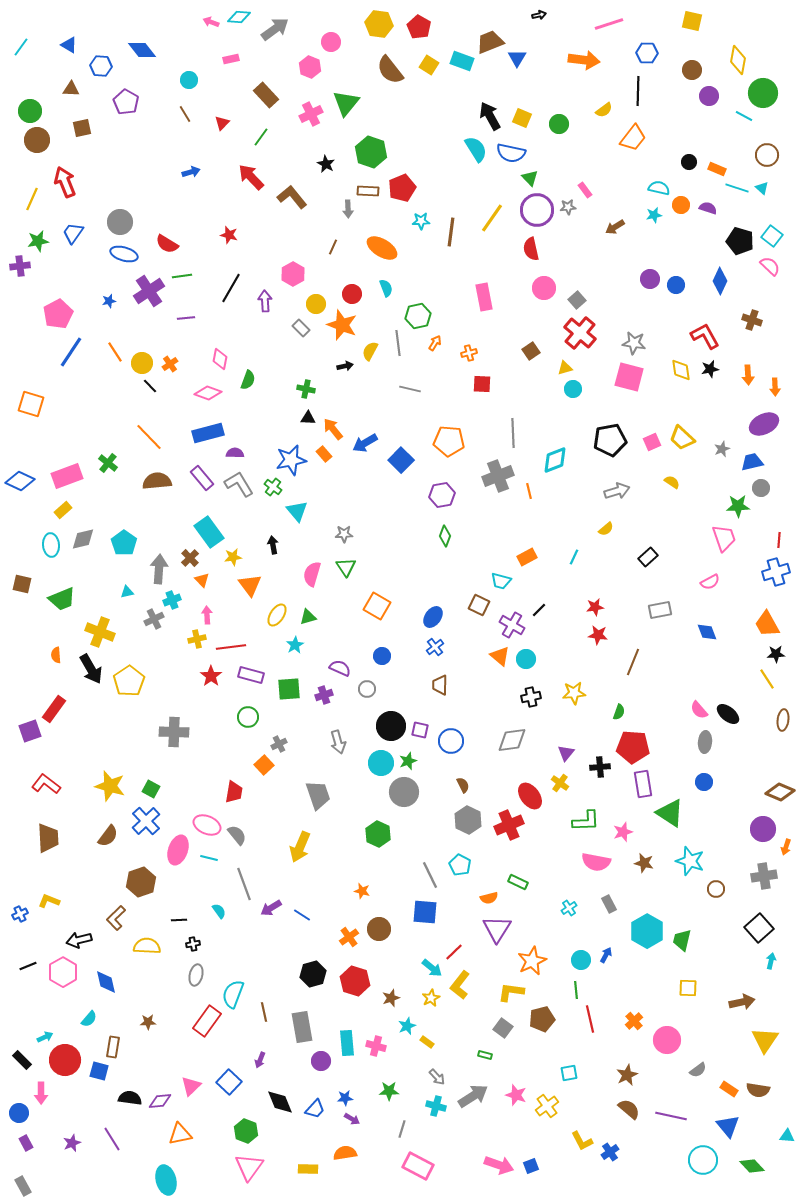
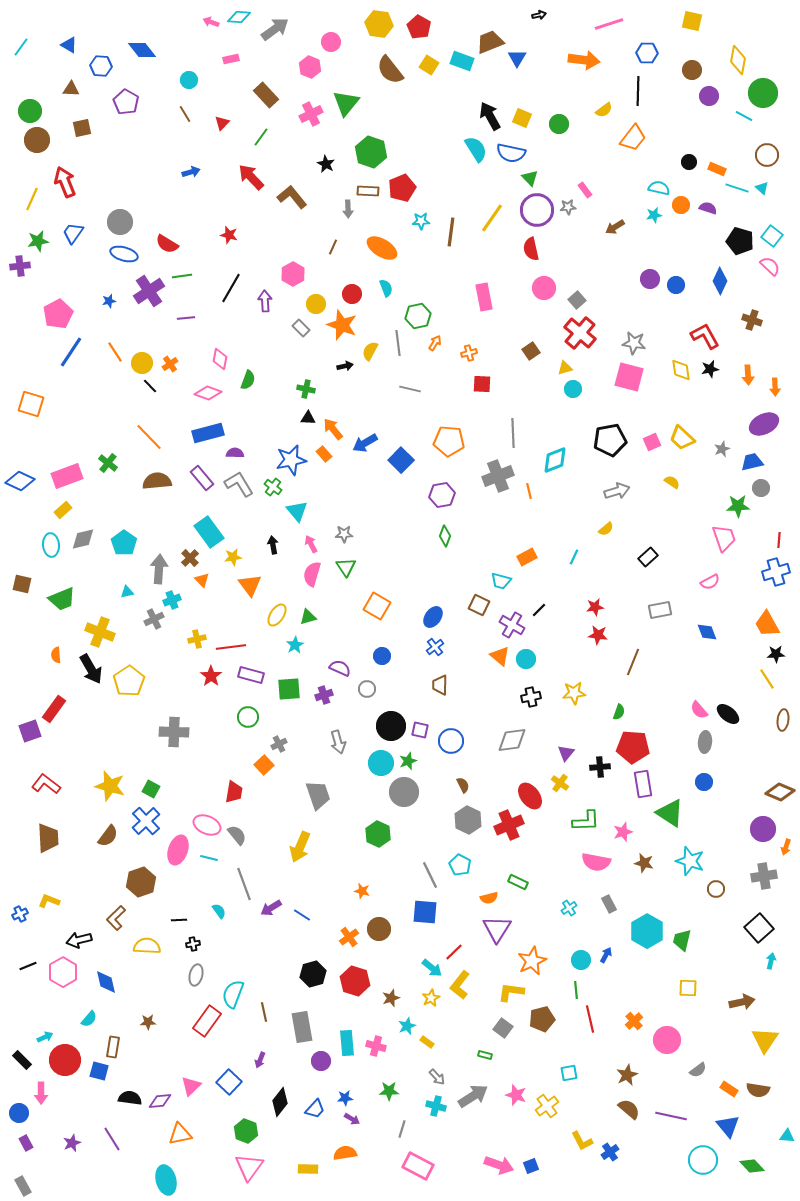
pink arrow at (207, 615): moved 104 px right, 71 px up; rotated 24 degrees counterclockwise
black diamond at (280, 1102): rotated 60 degrees clockwise
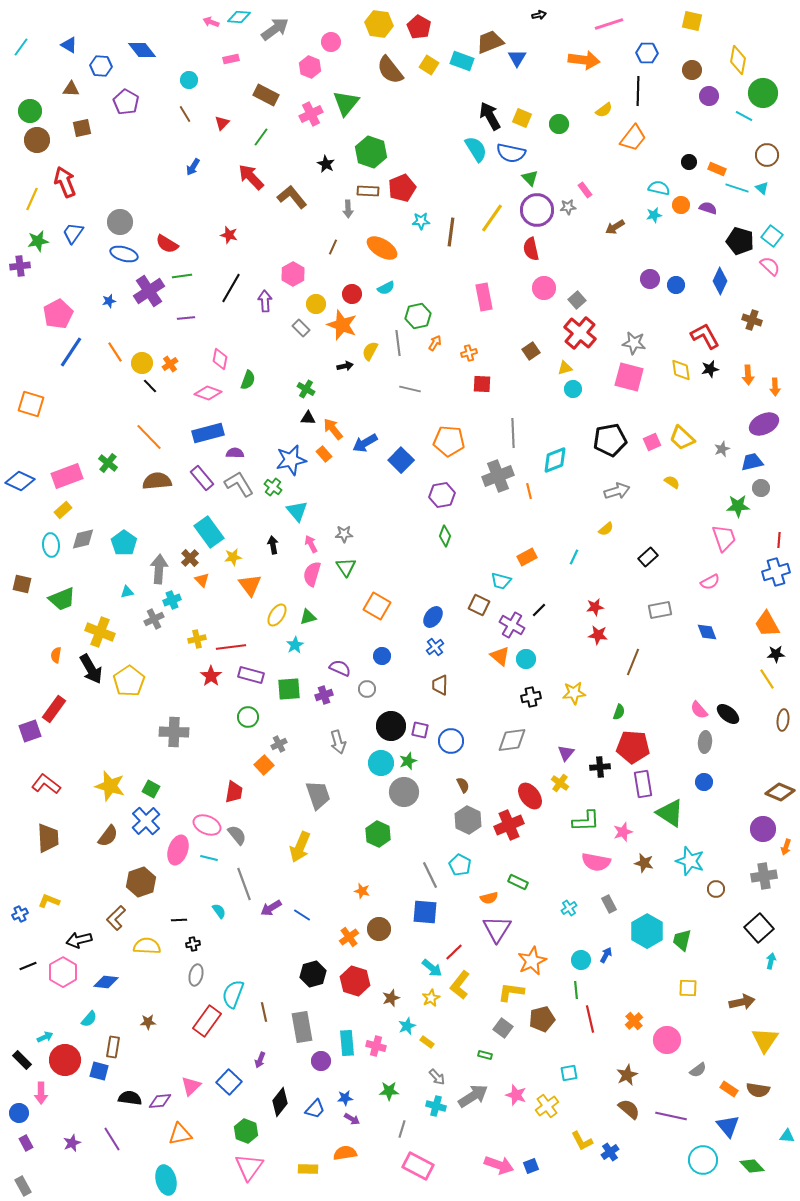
brown rectangle at (266, 95): rotated 20 degrees counterclockwise
blue arrow at (191, 172): moved 2 px right, 5 px up; rotated 138 degrees clockwise
cyan semicircle at (386, 288): rotated 84 degrees clockwise
green cross at (306, 389): rotated 18 degrees clockwise
orange semicircle at (56, 655): rotated 14 degrees clockwise
blue diamond at (106, 982): rotated 70 degrees counterclockwise
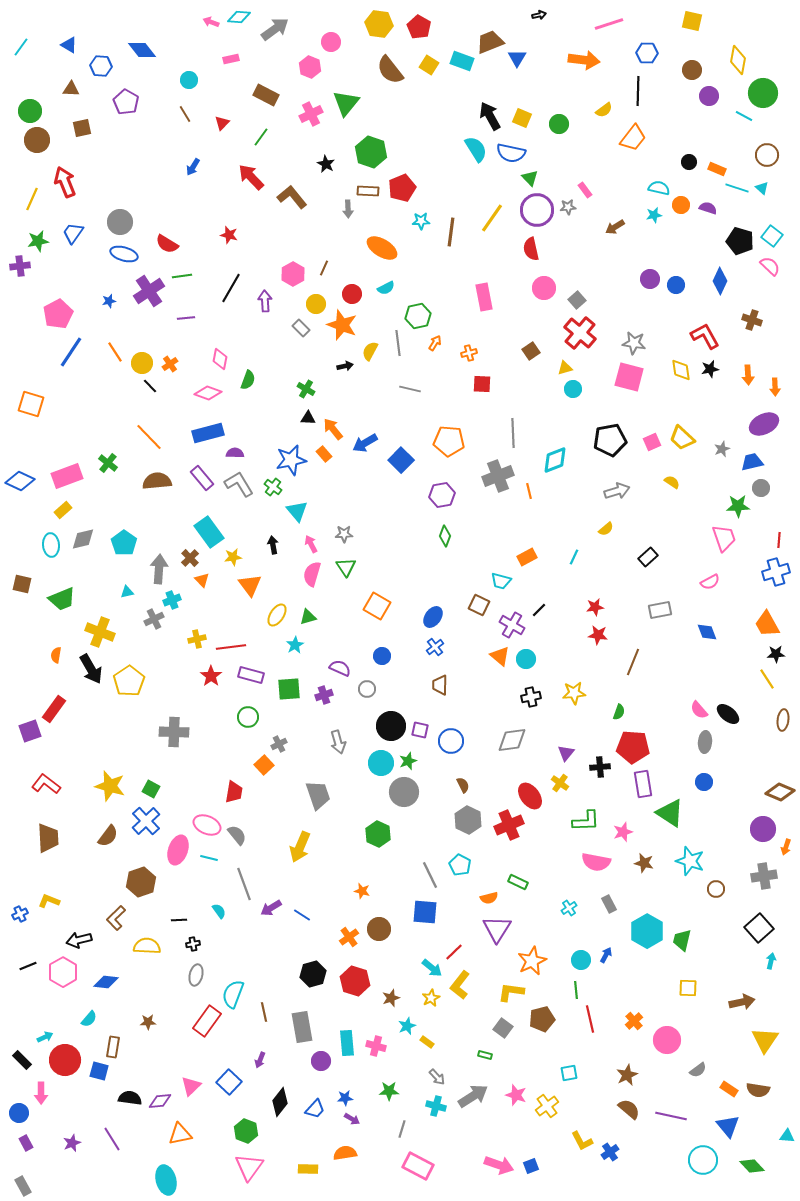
brown line at (333, 247): moved 9 px left, 21 px down
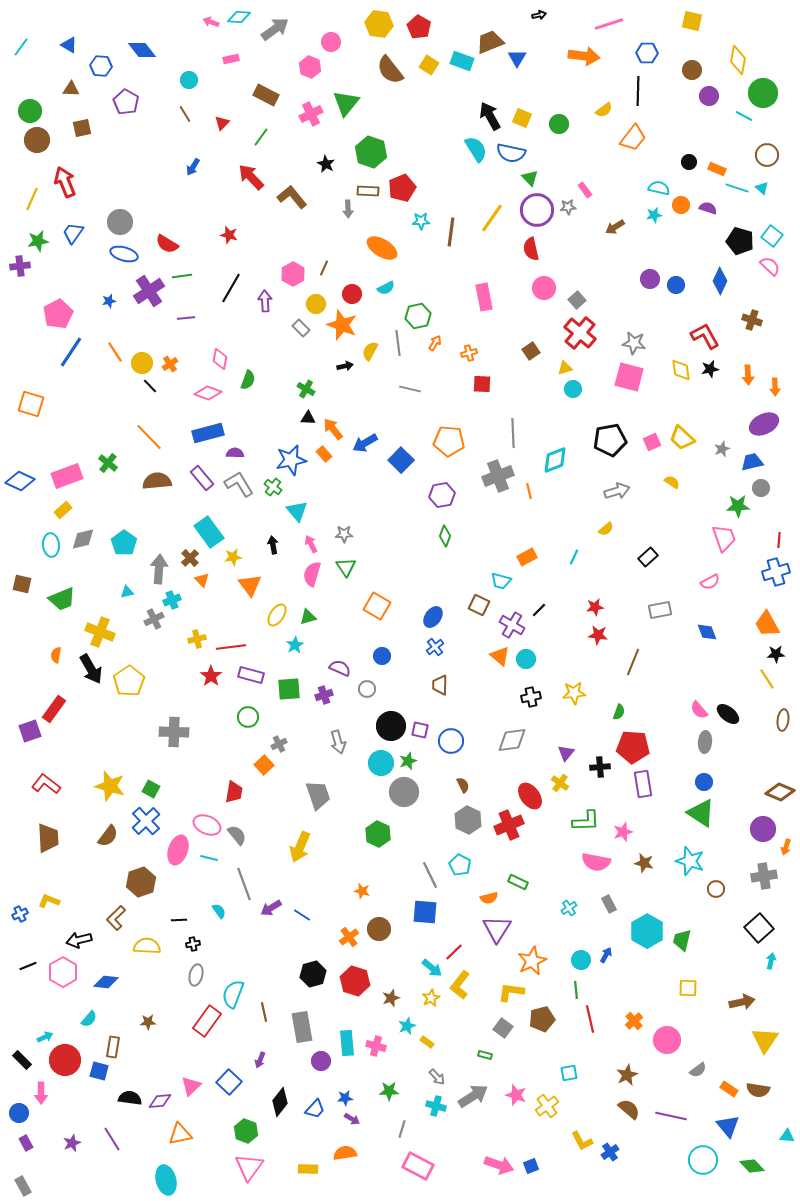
orange arrow at (584, 60): moved 4 px up
green triangle at (670, 813): moved 31 px right
